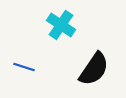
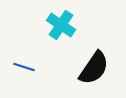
black semicircle: moved 1 px up
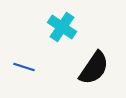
cyan cross: moved 1 px right, 2 px down
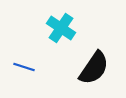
cyan cross: moved 1 px left, 1 px down
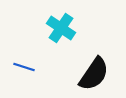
black semicircle: moved 6 px down
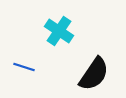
cyan cross: moved 2 px left, 3 px down
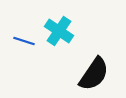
blue line: moved 26 px up
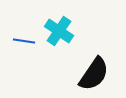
blue line: rotated 10 degrees counterclockwise
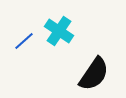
blue line: rotated 50 degrees counterclockwise
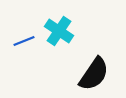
blue line: rotated 20 degrees clockwise
